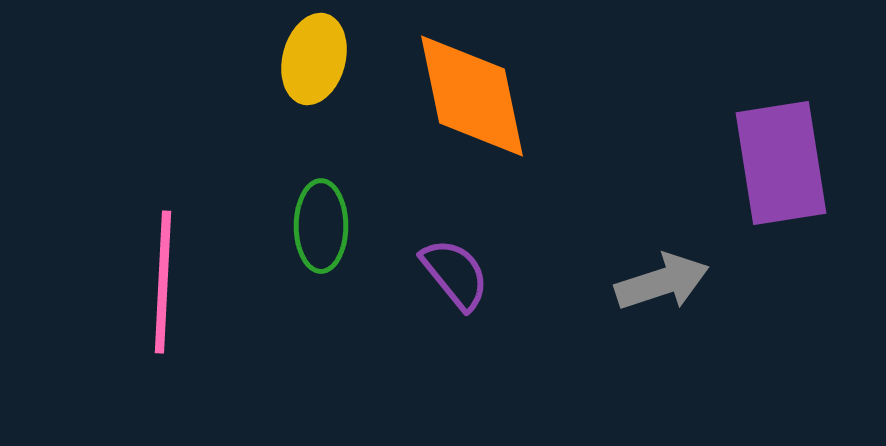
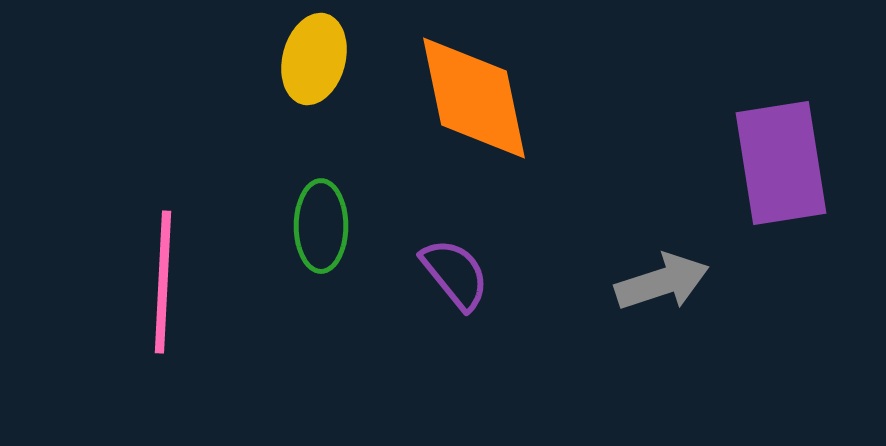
orange diamond: moved 2 px right, 2 px down
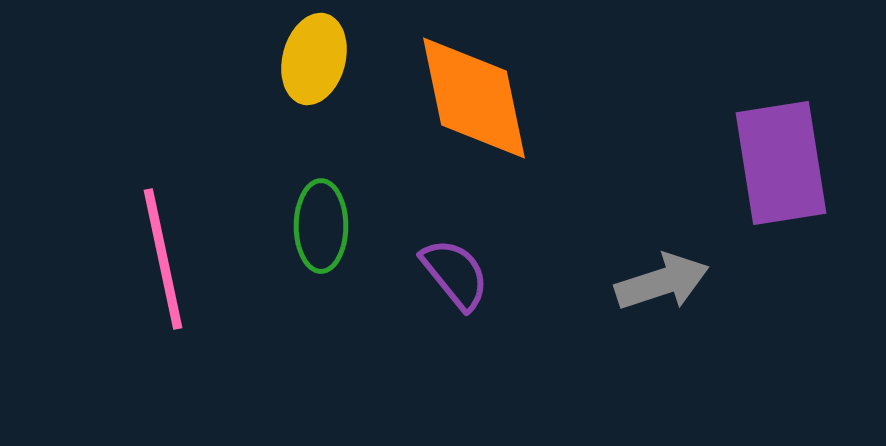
pink line: moved 23 px up; rotated 15 degrees counterclockwise
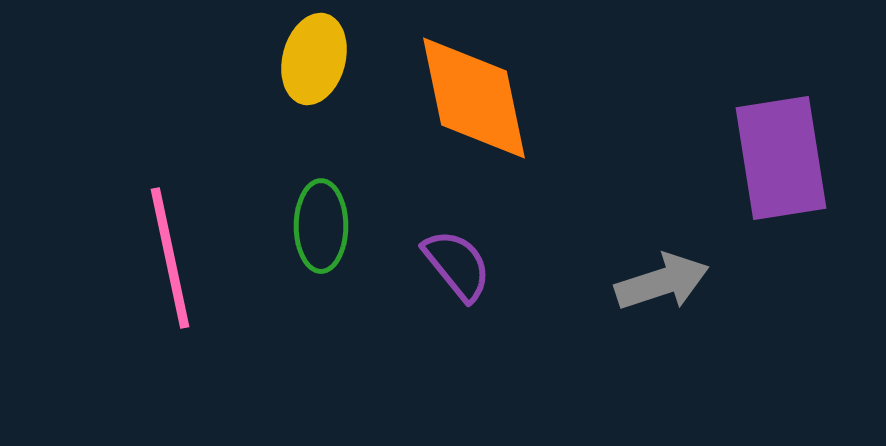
purple rectangle: moved 5 px up
pink line: moved 7 px right, 1 px up
purple semicircle: moved 2 px right, 9 px up
